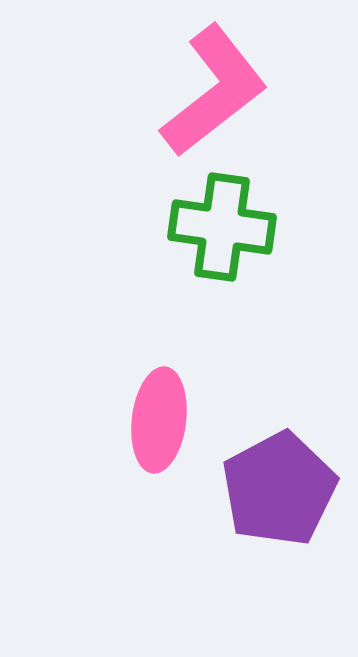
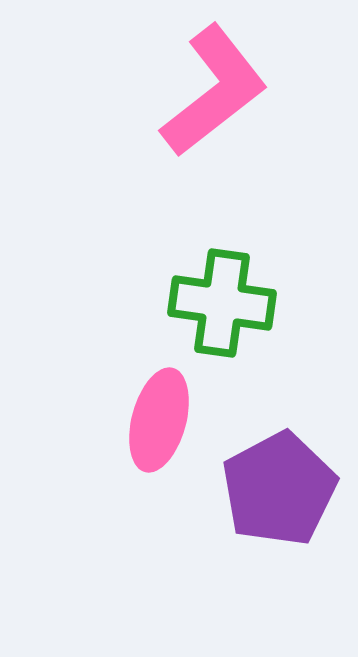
green cross: moved 76 px down
pink ellipse: rotated 8 degrees clockwise
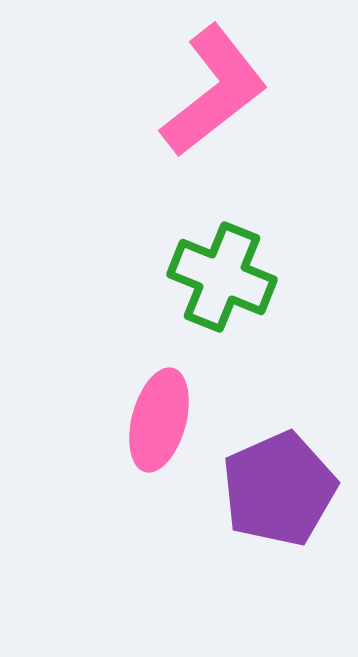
green cross: moved 26 px up; rotated 14 degrees clockwise
purple pentagon: rotated 4 degrees clockwise
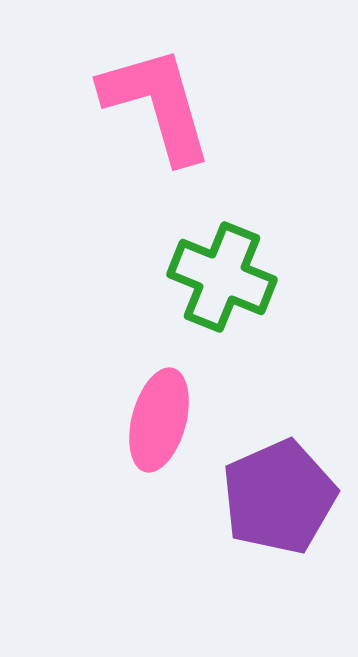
pink L-shape: moved 57 px left, 13 px down; rotated 68 degrees counterclockwise
purple pentagon: moved 8 px down
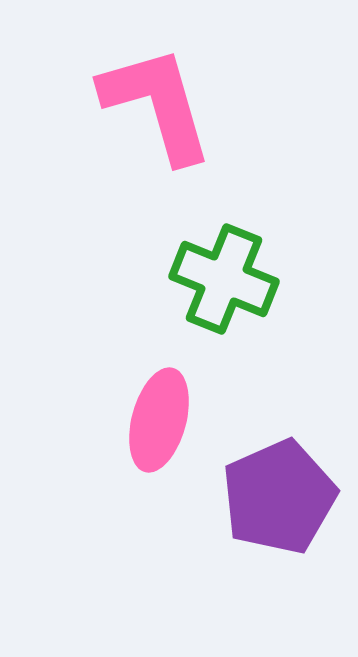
green cross: moved 2 px right, 2 px down
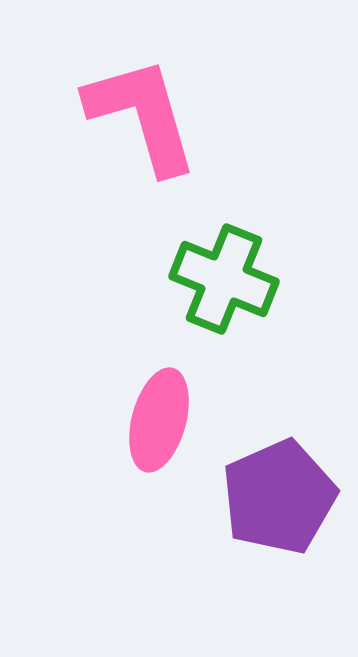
pink L-shape: moved 15 px left, 11 px down
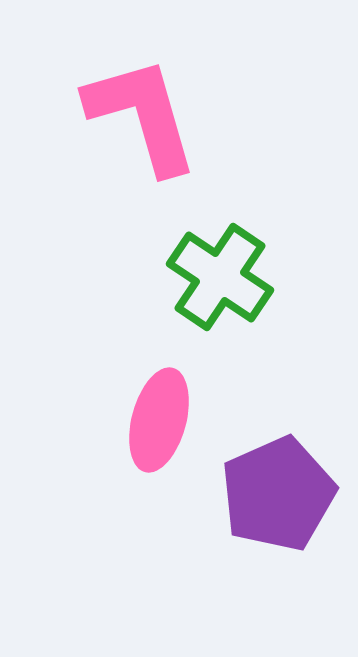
green cross: moved 4 px left, 2 px up; rotated 12 degrees clockwise
purple pentagon: moved 1 px left, 3 px up
